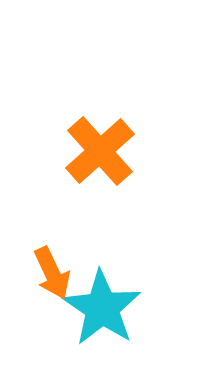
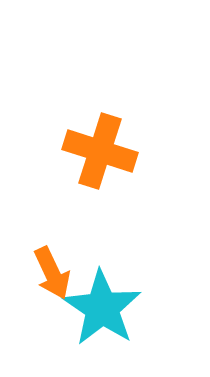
orange cross: rotated 30 degrees counterclockwise
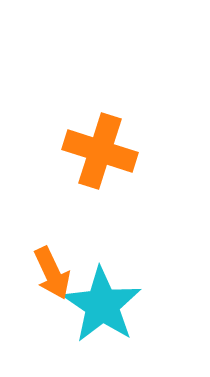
cyan star: moved 3 px up
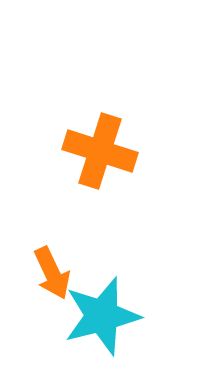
cyan star: moved 11 px down; rotated 24 degrees clockwise
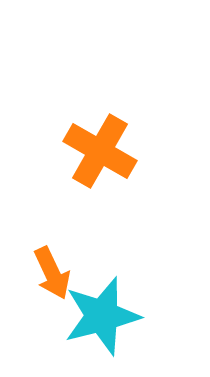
orange cross: rotated 12 degrees clockwise
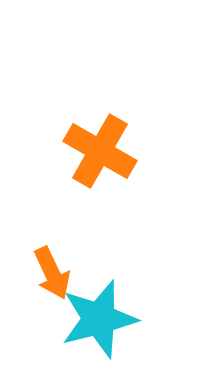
cyan star: moved 3 px left, 3 px down
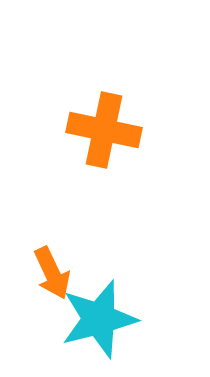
orange cross: moved 4 px right, 21 px up; rotated 18 degrees counterclockwise
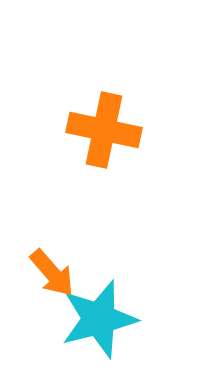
orange arrow: rotated 16 degrees counterclockwise
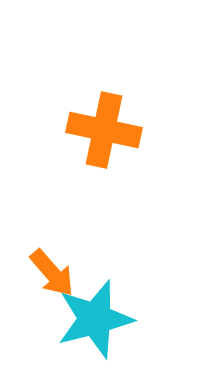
cyan star: moved 4 px left
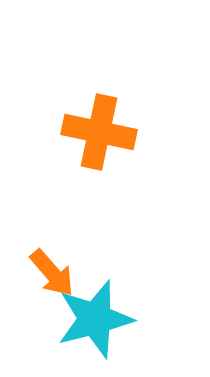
orange cross: moved 5 px left, 2 px down
